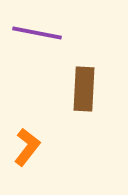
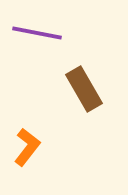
brown rectangle: rotated 33 degrees counterclockwise
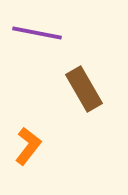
orange L-shape: moved 1 px right, 1 px up
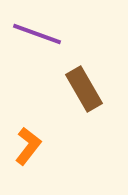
purple line: moved 1 px down; rotated 9 degrees clockwise
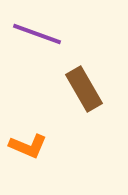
orange L-shape: rotated 75 degrees clockwise
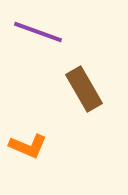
purple line: moved 1 px right, 2 px up
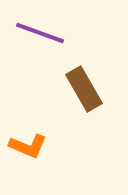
purple line: moved 2 px right, 1 px down
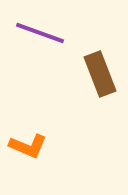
brown rectangle: moved 16 px right, 15 px up; rotated 9 degrees clockwise
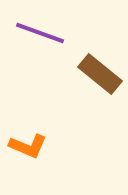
brown rectangle: rotated 30 degrees counterclockwise
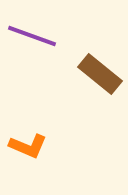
purple line: moved 8 px left, 3 px down
